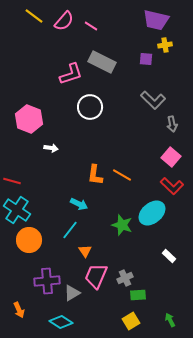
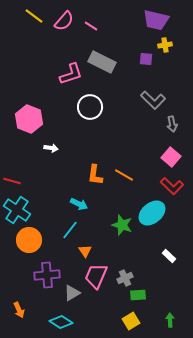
orange line: moved 2 px right
purple cross: moved 6 px up
green arrow: rotated 24 degrees clockwise
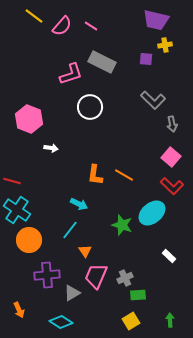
pink semicircle: moved 2 px left, 5 px down
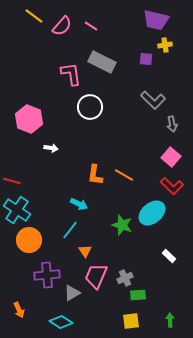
pink L-shape: rotated 80 degrees counterclockwise
yellow square: rotated 24 degrees clockwise
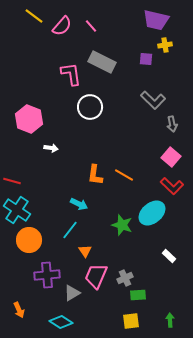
pink line: rotated 16 degrees clockwise
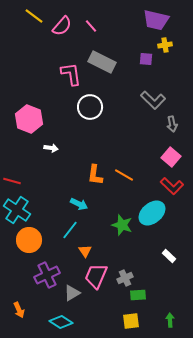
purple cross: rotated 20 degrees counterclockwise
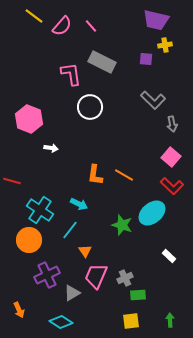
cyan cross: moved 23 px right
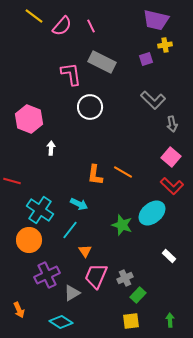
pink line: rotated 16 degrees clockwise
purple square: rotated 24 degrees counterclockwise
white arrow: rotated 96 degrees counterclockwise
orange line: moved 1 px left, 3 px up
green rectangle: rotated 42 degrees counterclockwise
